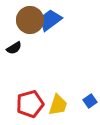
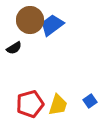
blue trapezoid: moved 2 px right, 5 px down
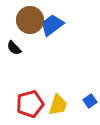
black semicircle: rotated 77 degrees clockwise
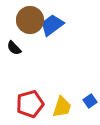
yellow trapezoid: moved 4 px right, 2 px down
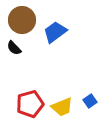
brown circle: moved 8 px left
blue trapezoid: moved 3 px right, 7 px down
yellow trapezoid: rotated 50 degrees clockwise
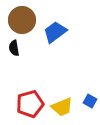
black semicircle: rotated 35 degrees clockwise
blue square: rotated 24 degrees counterclockwise
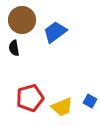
red pentagon: moved 6 px up
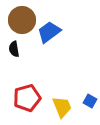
blue trapezoid: moved 6 px left
black semicircle: moved 1 px down
red pentagon: moved 3 px left
yellow trapezoid: rotated 90 degrees counterclockwise
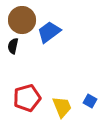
black semicircle: moved 1 px left, 3 px up; rotated 21 degrees clockwise
